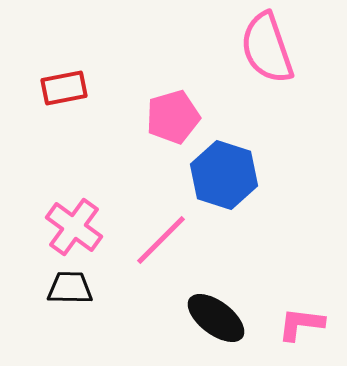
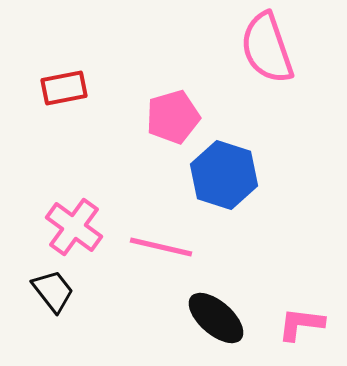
pink line: moved 7 px down; rotated 58 degrees clockwise
black trapezoid: moved 17 px left, 3 px down; rotated 51 degrees clockwise
black ellipse: rotated 4 degrees clockwise
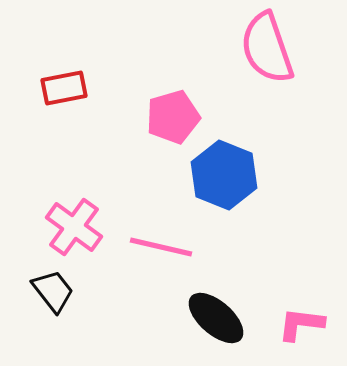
blue hexagon: rotated 4 degrees clockwise
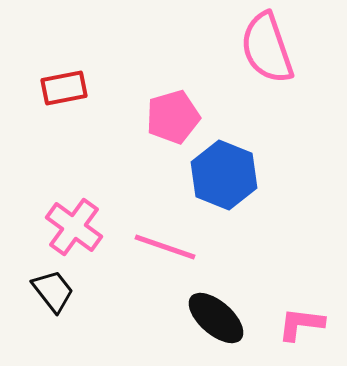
pink line: moved 4 px right; rotated 6 degrees clockwise
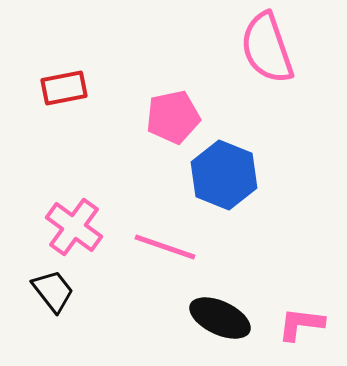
pink pentagon: rotated 4 degrees clockwise
black ellipse: moved 4 px right; rotated 16 degrees counterclockwise
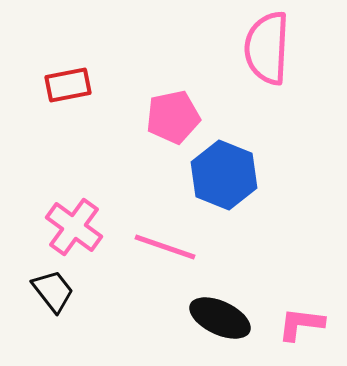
pink semicircle: rotated 22 degrees clockwise
red rectangle: moved 4 px right, 3 px up
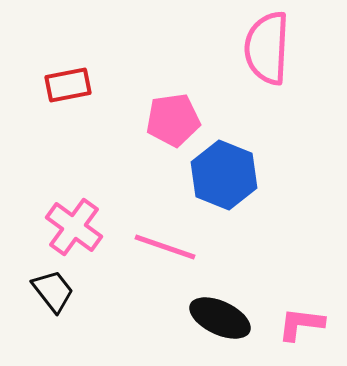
pink pentagon: moved 3 px down; rotated 4 degrees clockwise
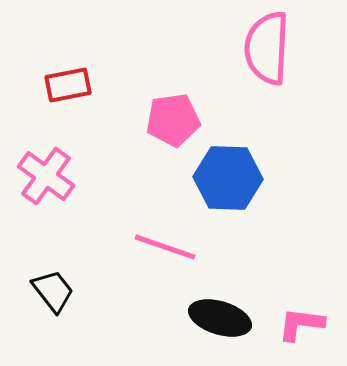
blue hexagon: moved 4 px right, 3 px down; rotated 20 degrees counterclockwise
pink cross: moved 28 px left, 51 px up
black ellipse: rotated 8 degrees counterclockwise
